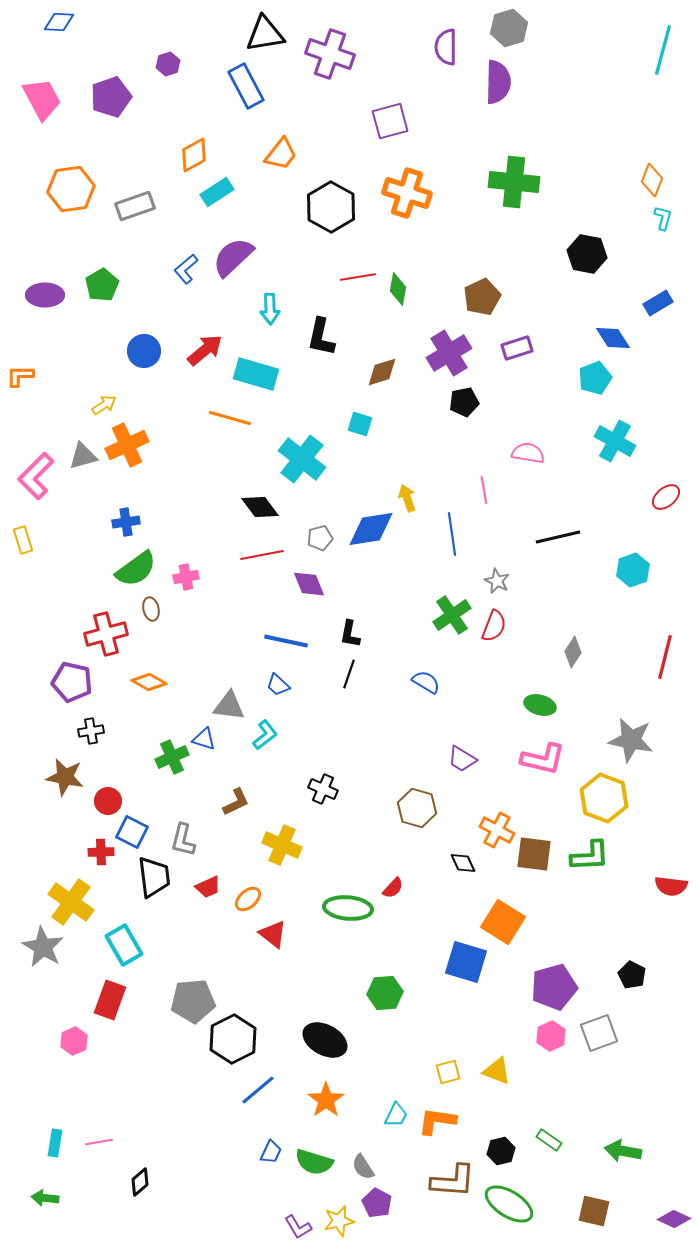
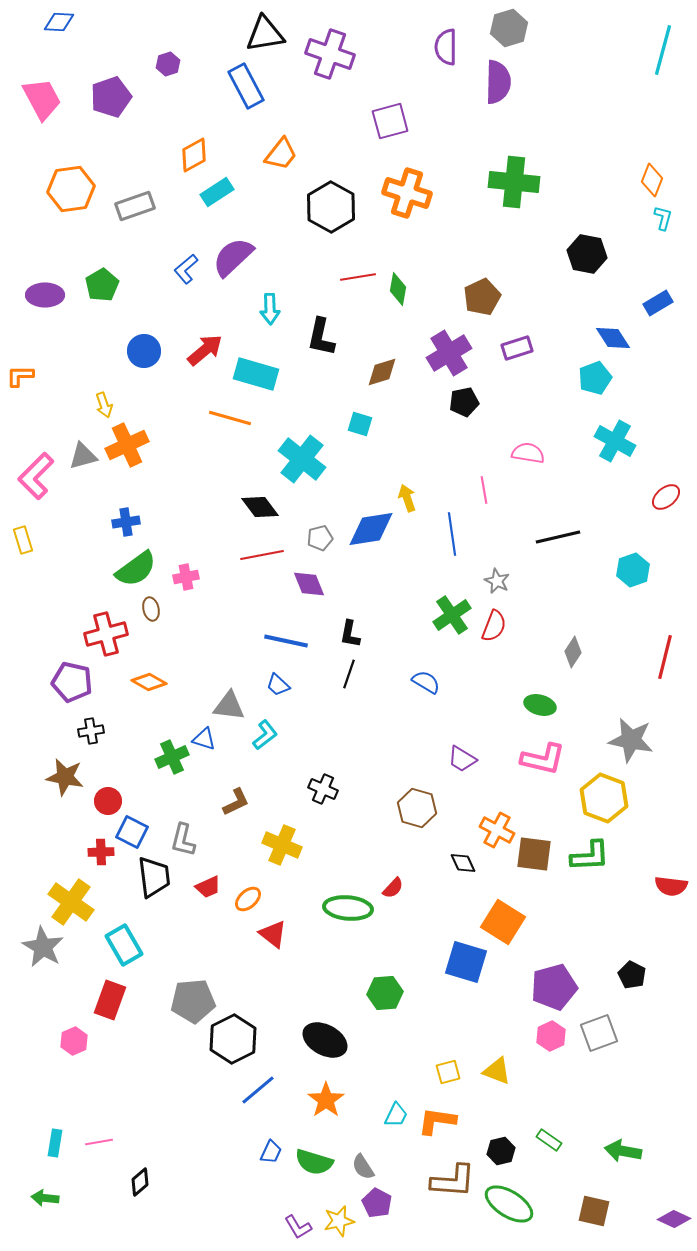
yellow arrow at (104, 405): rotated 105 degrees clockwise
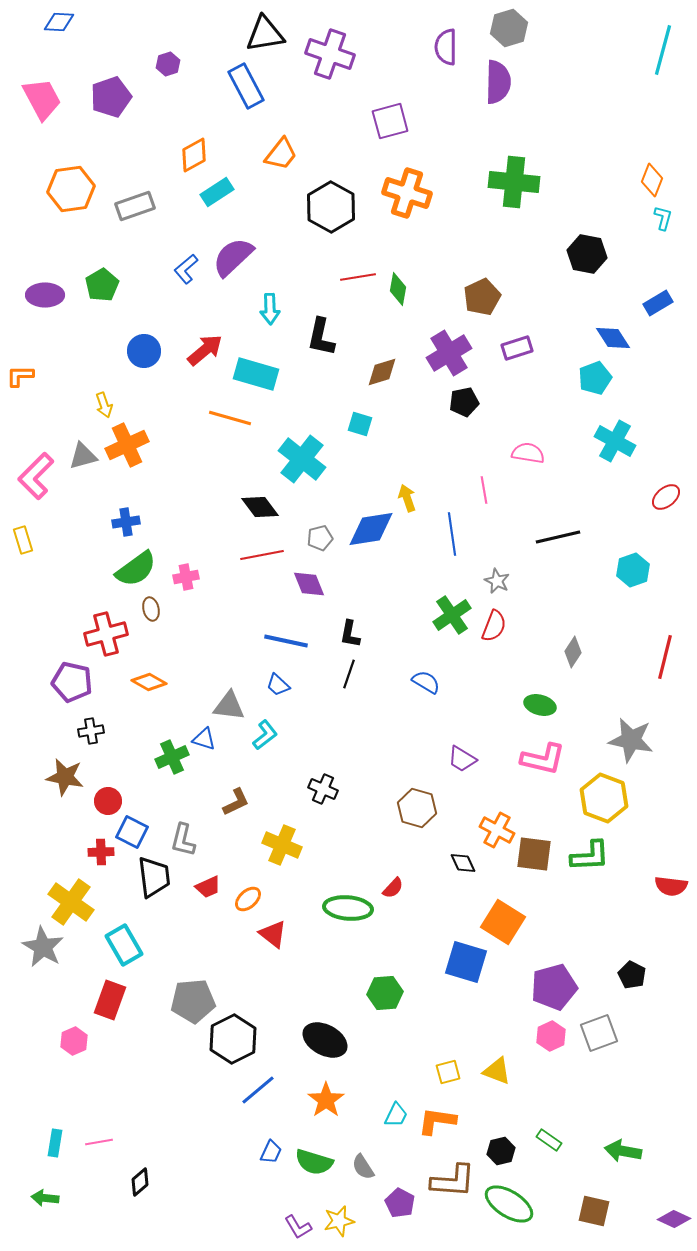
purple pentagon at (377, 1203): moved 23 px right
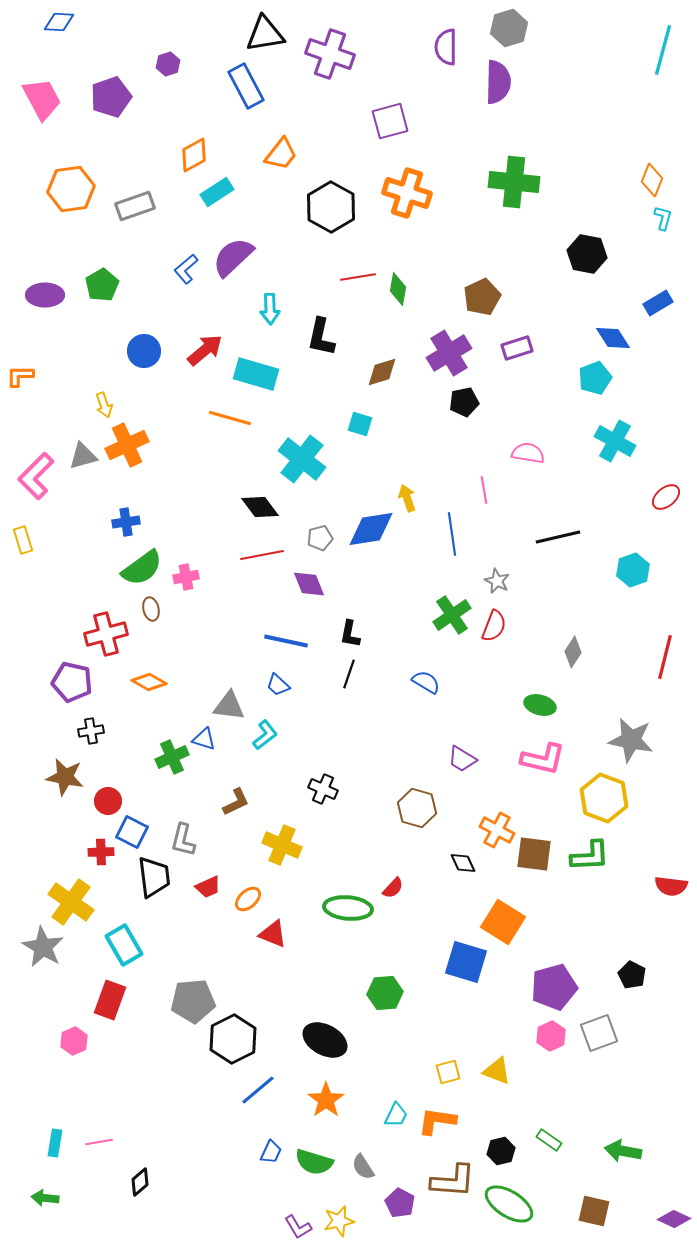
green semicircle at (136, 569): moved 6 px right, 1 px up
red triangle at (273, 934): rotated 16 degrees counterclockwise
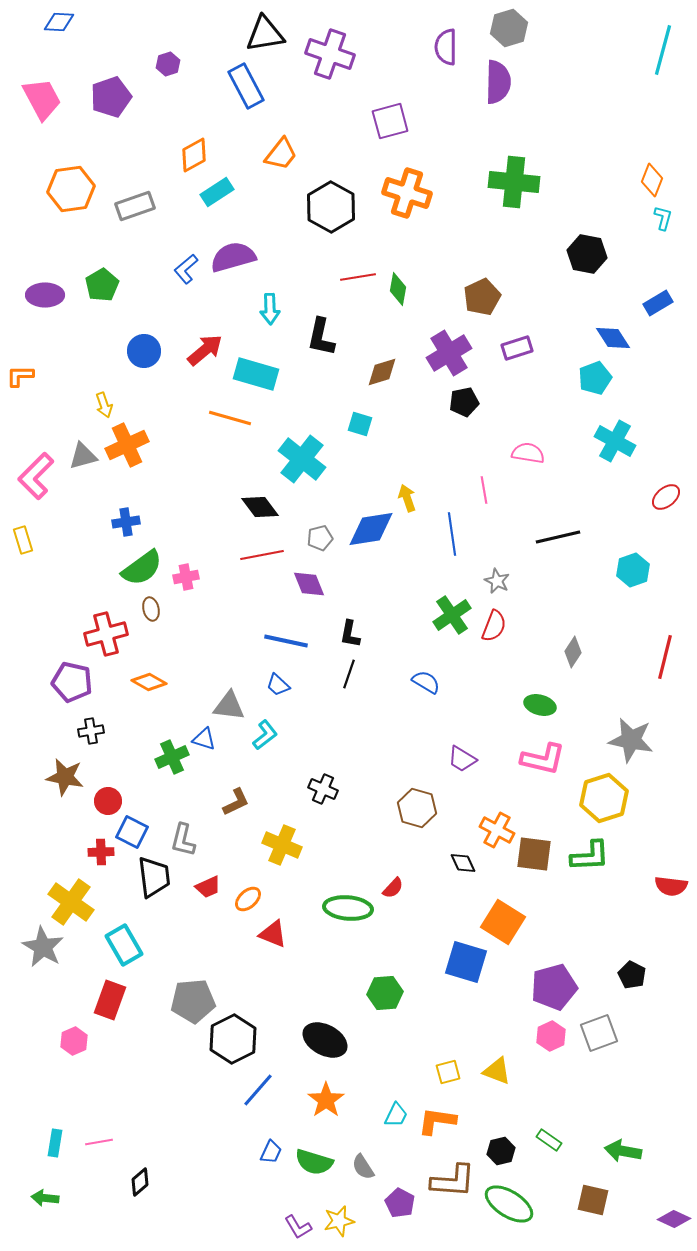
purple semicircle at (233, 257): rotated 27 degrees clockwise
yellow hexagon at (604, 798): rotated 21 degrees clockwise
blue line at (258, 1090): rotated 9 degrees counterclockwise
brown square at (594, 1211): moved 1 px left, 11 px up
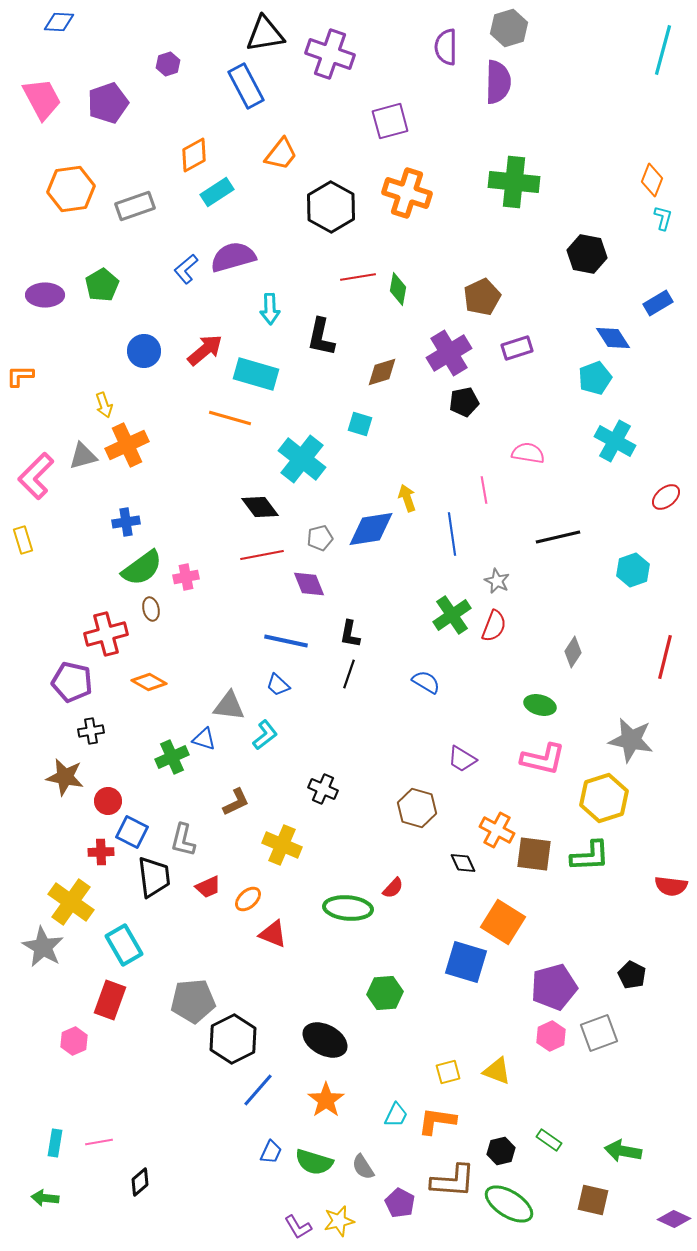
purple pentagon at (111, 97): moved 3 px left, 6 px down
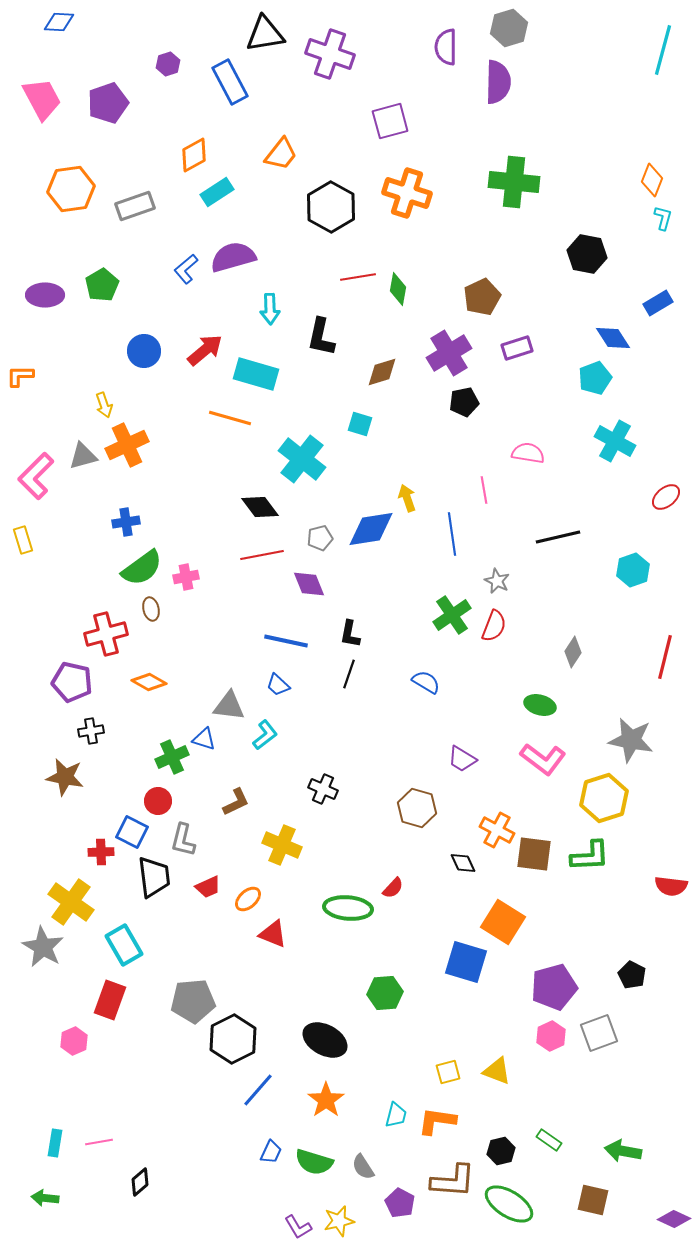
blue rectangle at (246, 86): moved 16 px left, 4 px up
pink L-shape at (543, 759): rotated 24 degrees clockwise
red circle at (108, 801): moved 50 px right
cyan trapezoid at (396, 1115): rotated 12 degrees counterclockwise
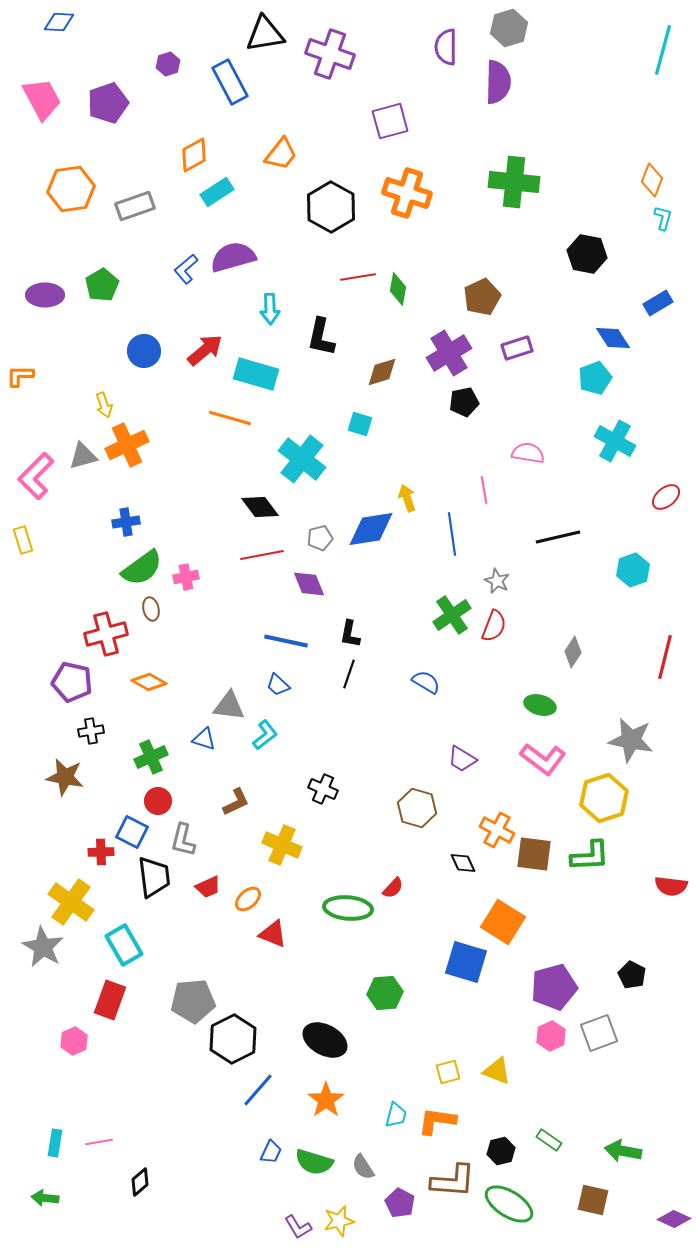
green cross at (172, 757): moved 21 px left
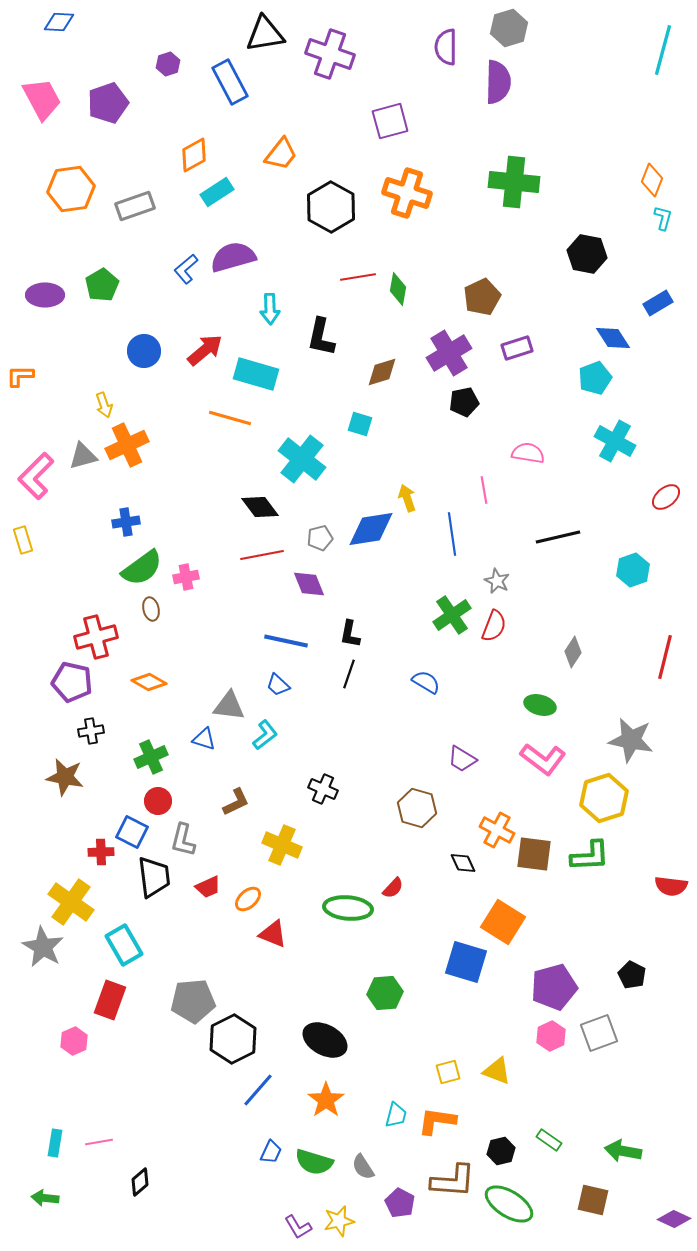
red cross at (106, 634): moved 10 px left, 3 px down
